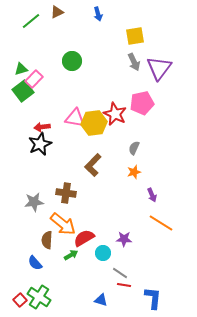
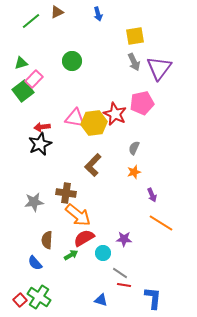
green triangle: moved 6 px up
orange arrow: moved 15 px right, 9 px up
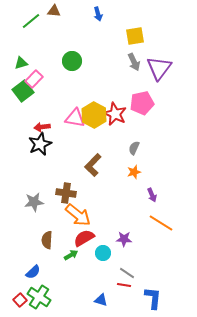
brown triangle: moved 3 px left, 1 px up; rotated 32 degrees clockwise
yellow hexagon: moved 8 px up; rotated 25 degrees counterclockwise
blue semicircle: moved 2 px left, 9 px down; rotated 91 degrees counterclockwise
gray line: moved 7 px right
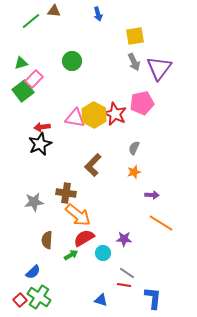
purple arrow: rotated 64 degrees counterclockwise
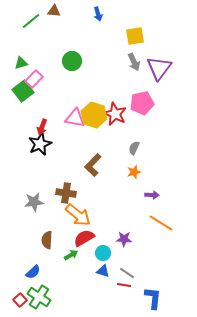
yellow hexagon: rotated 10 degrees counterclockwise
red arrow: rotated 63 degrees counterclockwise
blue triangle: moved 2 px right, 29 px up
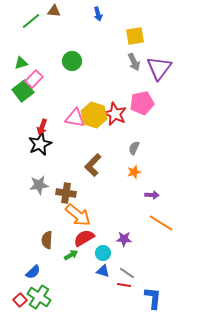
gray star: moved 5 px right, 17 px up
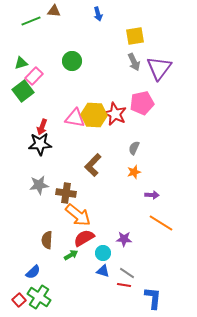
green line: rotated 18 degrees clockwise
pink rectangle: moved 3 px up
yellow hexagon: rotated 15 degrees counterclockwise
black star: rotated 20 degrees clockwise
red square: moved 1 px left
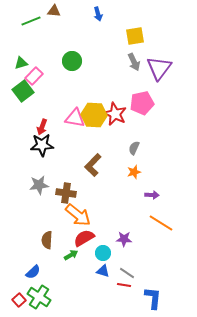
black star: moved 2 px right, 1 px down
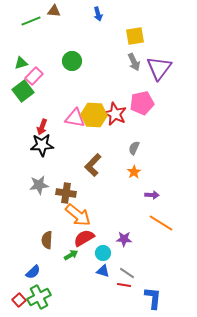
orange star: rotated 16 degrees counterclockwise
green cross: rotated 30 degrees clockwise
